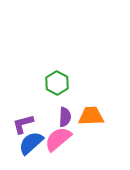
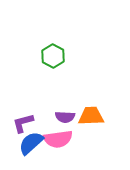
green hexagon: moved 4 px left, 27 px up
purple semicircle: rotated 90 degrees clockwise
purple L-shape: moved 1 px up
pink semicircle: rotated 148 degrees counterclockwise
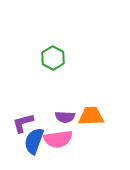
green hexagon: moved 2 px down
blue semicircle: moved 3 px right, 2 px up; rotated 28 degrees counterclockwise
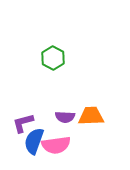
pink semicircle: moved 2 px left, 6 px down
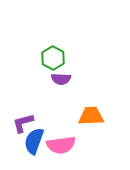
purple semicircle: moved 4 px left, 38 px up
pink semicircle: moved 5 px right
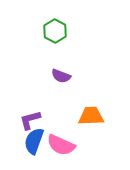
green hexagon: moved 2 px right, 27 px up
purple semicircle: moved 3 px up; rotated 18 degrees clockwise
purple L-shape: moved 7 px right, 3 px up
pink semicircle: rotated 32 degrees clockwise
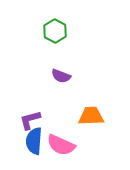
blue semicircle: rotated 16 degrees counterclockwise
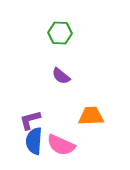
green hexagon: moved 5 px right, 2 px down; rotated 25 degrees counterclockwise
purple semicircle: rotated 18 degrees clockwise
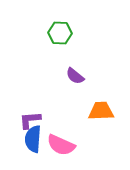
purple semicircle: moved 14 px right
orange trapezoid: moved 10 px right, 5 px up
purple L-shape: rotated 10 degrees clockwise
blue semicircle: moved 1 px left, 2 px up
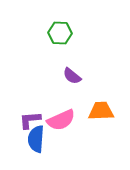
purple semicircle: moved 3 px left
blue semicircle: moved 3 px right
pink semicircle: moved 25 px up; rotated 48 degrees counterclockwise
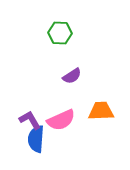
purple semicircle: rotated 72 degrees counterclockwise
purple L-shape: rotated 65 degrees clockwise
